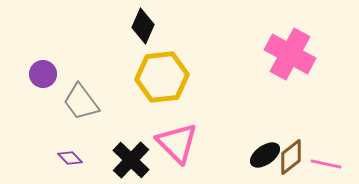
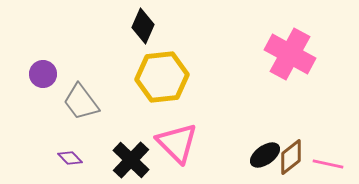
pink line: moved 2 px right
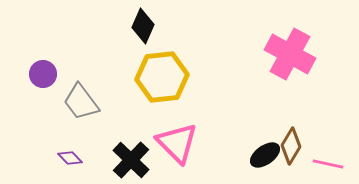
brown diamond: moved 11 px up; rotated 21 degrees counterclockwise
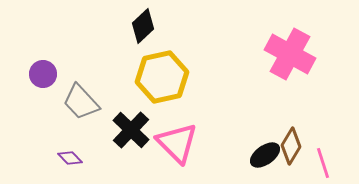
black diamond: rotated 24 degrees clockwise
yellow hexagon: rotated 6 degrees counterclockwise
gray trapezoid: rotated 6 degrees counterclockwise
black cross: moved 30 px up
pink line: moved 5 px left, 1 px up; rotated 60 degrees clockwise
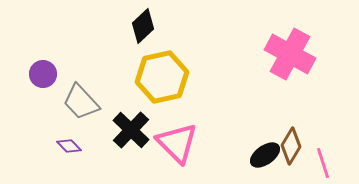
purple diamond: moved 1 px left, 12 px up
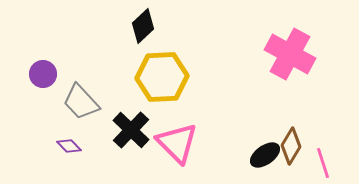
yellow hexagon: rotated 9 degrees clockwise
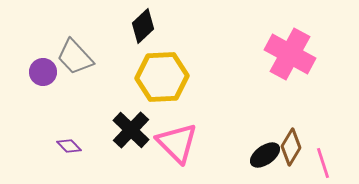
purple circle: moved 2 px up
gray trapezoid: moved 6 px left, 45 px up
brown diamond: moved 1 px down
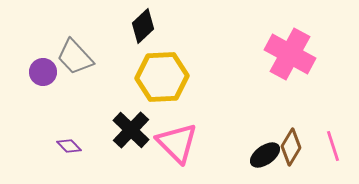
pink line: moved 10 px right, 17 px up
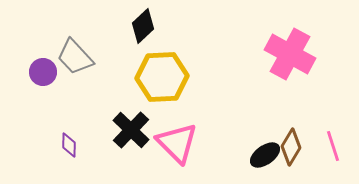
purple diamond: moved 1 px up; rotated 45 degrees clockwise
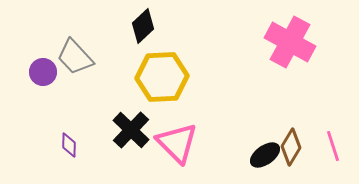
pink cross: moved 12 px up
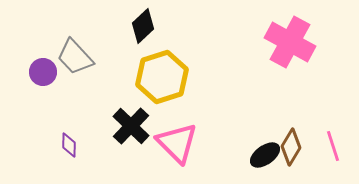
yellow hexagon: rotated 15 degrees counterclockwise
black cross: moved 4 px up
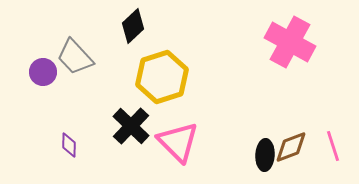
black diamond: moved 10 px left
pink triangle: moved 1 px right, 1 px up
brown diamond: rotated 39 degrees clockwise
black ellipse: rotated 52 degrees counterclockwise
